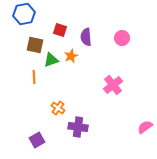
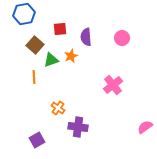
red square: moved 1 px up; rotated 24 degrees counterclockwise
brown square: rotated 30 degrees clockwise
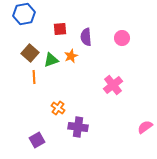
brown square: moved 5 px left, 8 px down
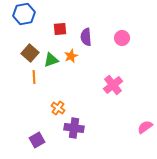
purple cross: moved 4 px left, 1 px down
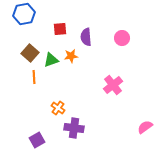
orange star: rotated 16 degrees clockwise
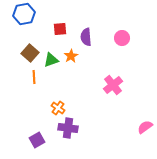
orange star: rotated 24 degrees counterclockwise
purple cross: moved 6 px left
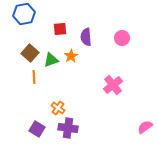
purple square: moved 11 px up; rotated 28 degrees counterclockwise
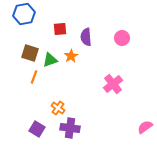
brown square: rotated 24 degrees counterclockwise
green triangle: moved 1 px left
orange line: rotated 24 degrees clockwise
pink cross: moved 1 px up
purple cross: moved 2 px right
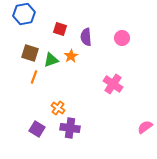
red square: rotated 24 degrees clockwise
green triangle: moved 1 px right
pink cross: rotated 18 degrees counterclockwise
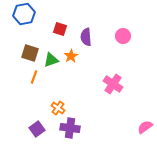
pink circle: moved 1 px right, 2 px up
purple square: rotated 21 degrees clockwise
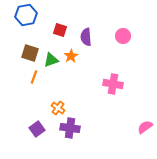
blue hexagon: moved 2 px right, 1 px down
red square: moved 1 px down
pink cross: rotated 24 degrees counterclockwise
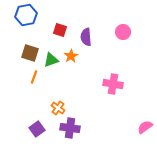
pink circle: moved 4 px up
